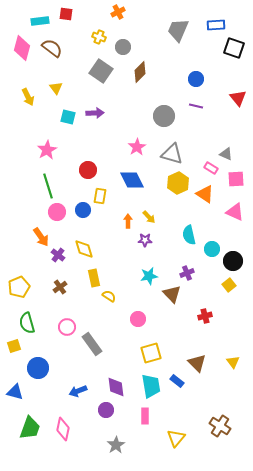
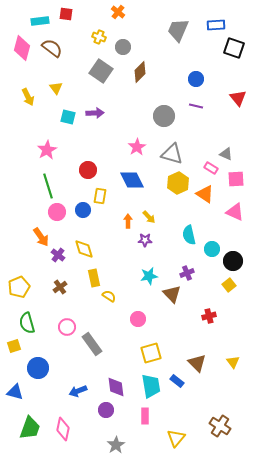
orange cross at (118, 12): rotated 24 degrees counterclockwise
red cross at (205, 316): moved 4 px right
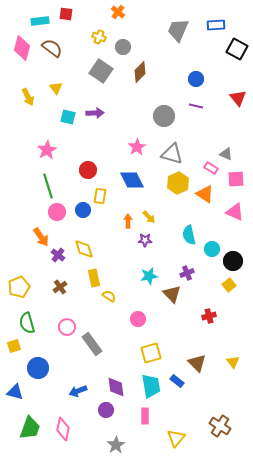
black square at (234, 48): moved 3 px right, 1 px down; rotated 10 degrees clockwise
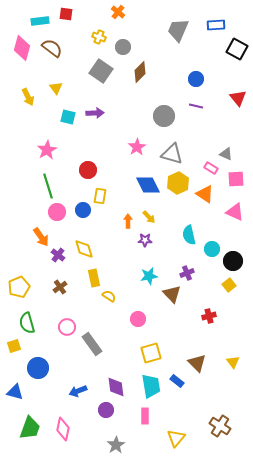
blue diamond at (132, 180): moved 16 px right, 5 px down
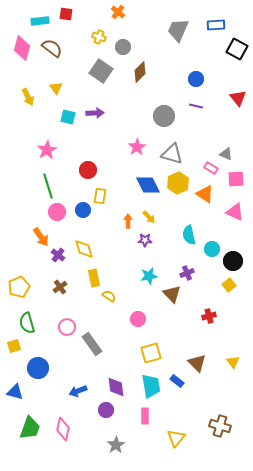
brown cross at (220, 426): rotated 15 degrees counterclockwise
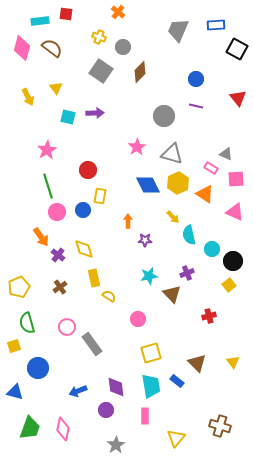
yellow arrow at (149, 217): moved 24 px right
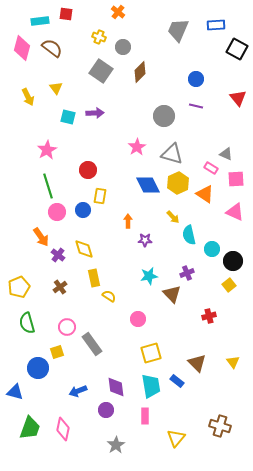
yellow square at (14, 346): moved 43 px right, 6 px down
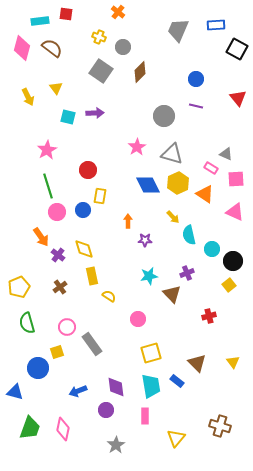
yellow rectangle at (94, 278): moved 2 px left, 2 px up
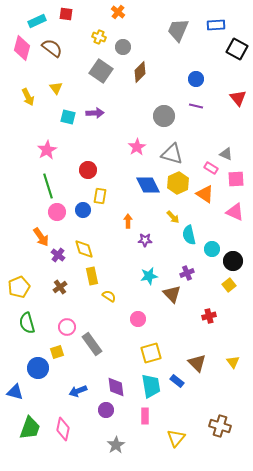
cyan rectangle at (40, 21): moved 3 px left; rotated 18 degrees counterclockwise
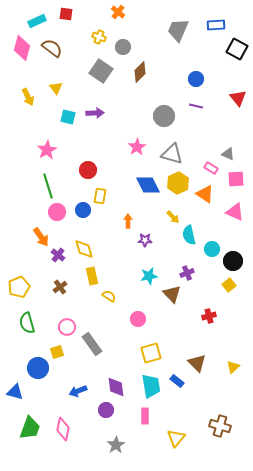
gray triangle at (226, 154): moved 2 px right
yellow triangle at (233, 362): moved 5 px down; rotated 24 degrees clockwise
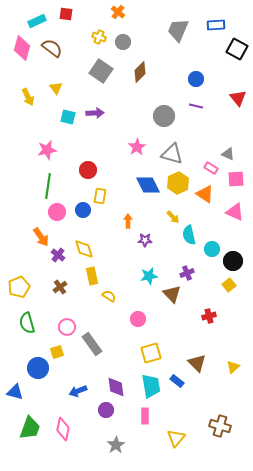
gray circle at (123, 47): moved 5 px up
pink star at (47, 150): rotated 18 degrees clockwise
green line at (48, 186): rotated 25 degrees clockwise
